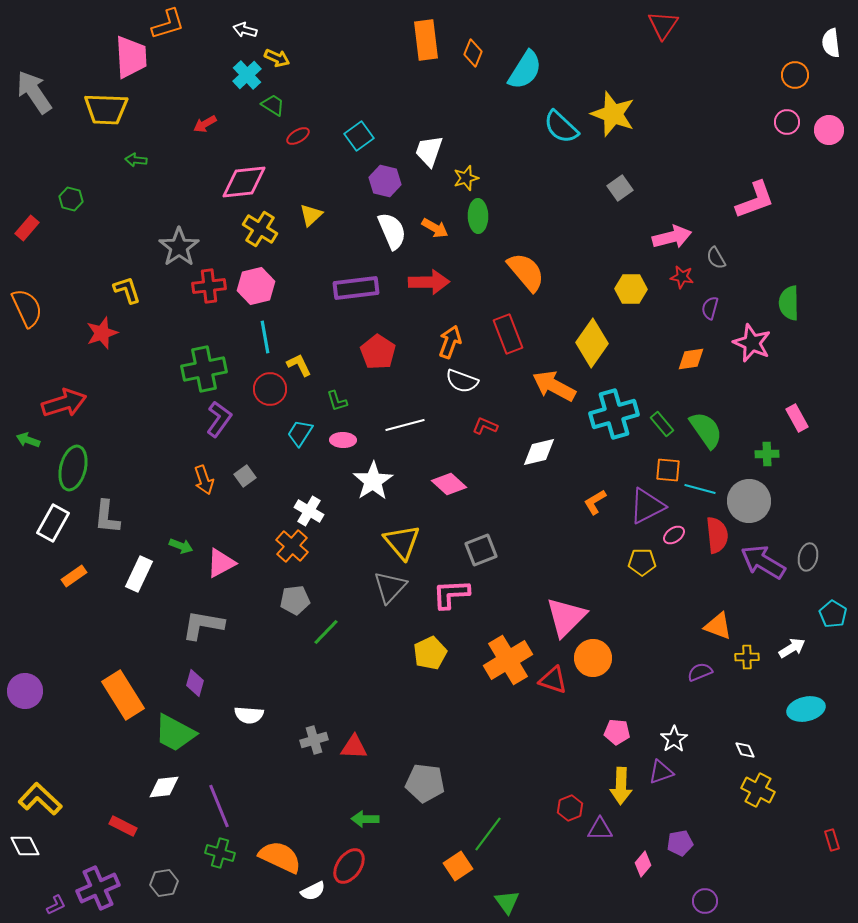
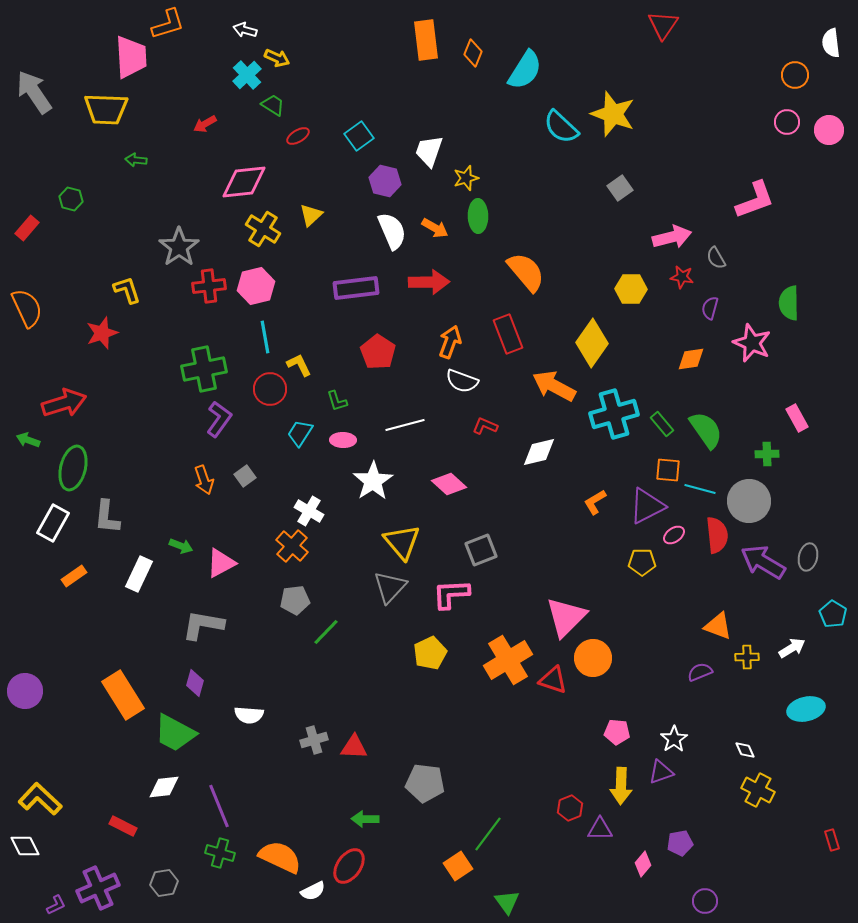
yellow cross at (260, 229): moved 3 px right
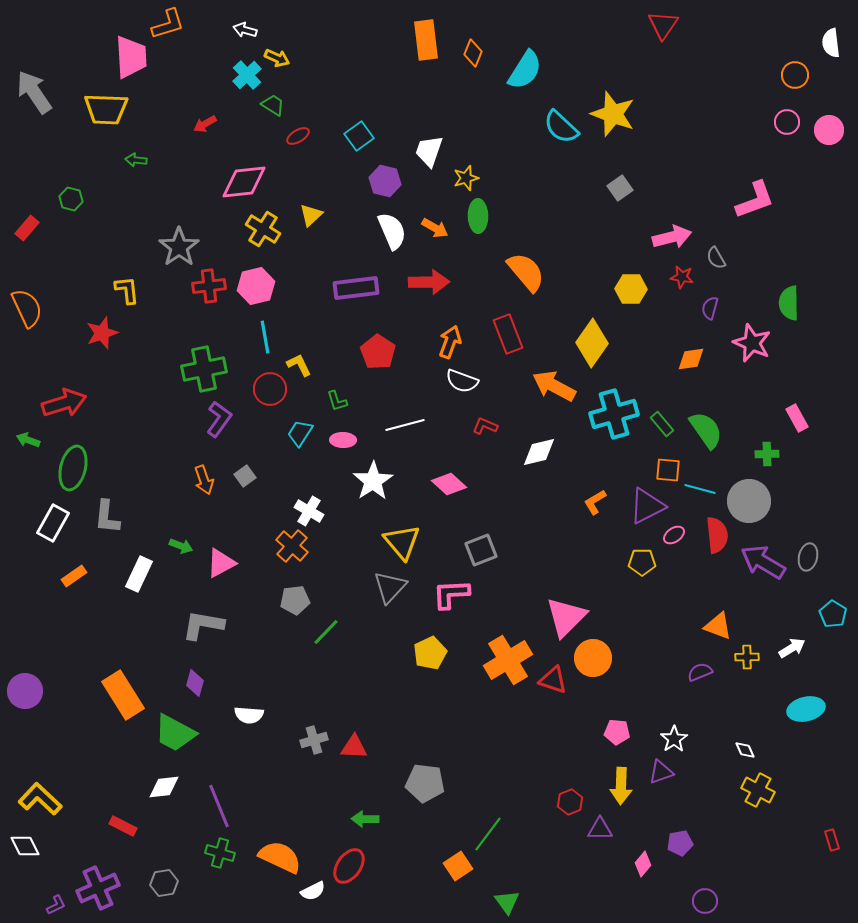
yellow L-shape at (127, 290): rotated 12 degrees clockwise
red hexagon at (570, 808): moved 6 px up
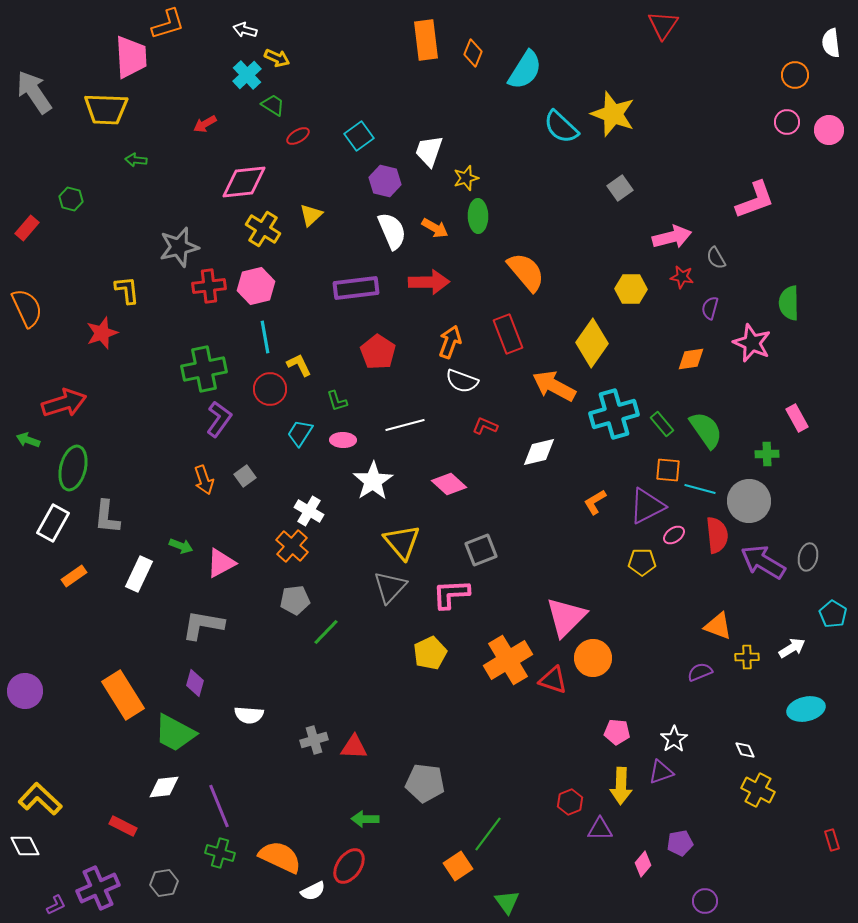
gray star at (179, 247): rotated 21 degrees clockwise
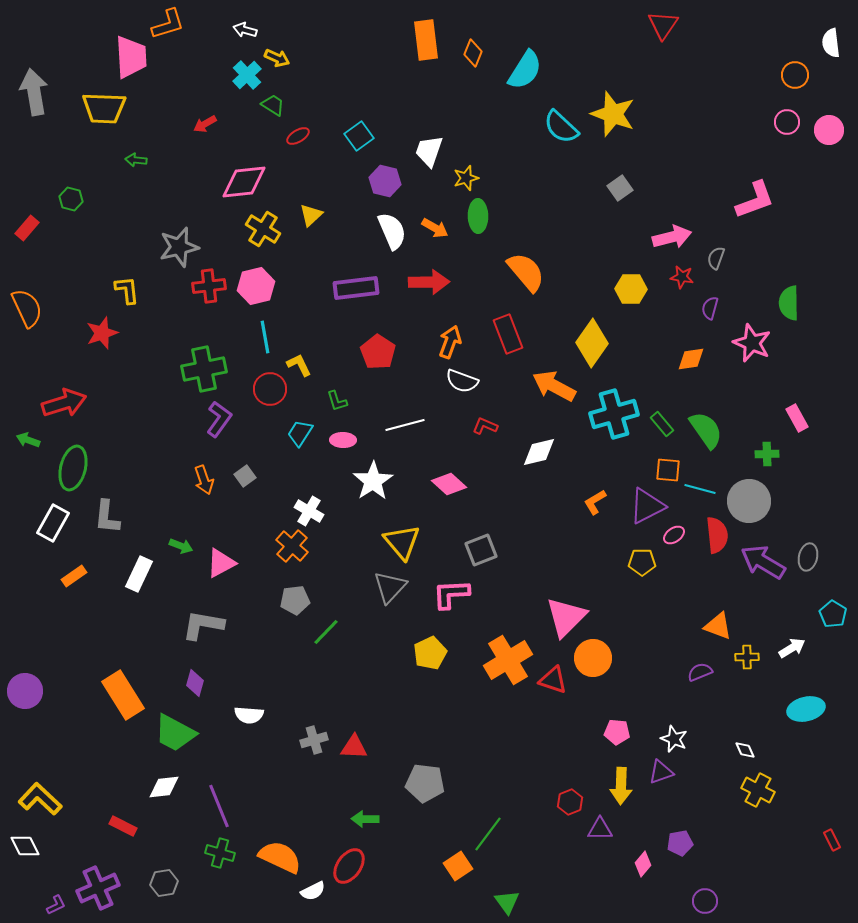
gray arrow at (34, 92): rotated 24 degrees clockwise
yellow trapezoid at (106, 109): moved 2 px left, 1 px up
gray semicircle at (716, 258): rotated 50 degrees clockwise
white star at (674, 739): rotated 16 degrees counterclockwise
red rectangle at (832, 840): rotated 10 degrees counterclockwise
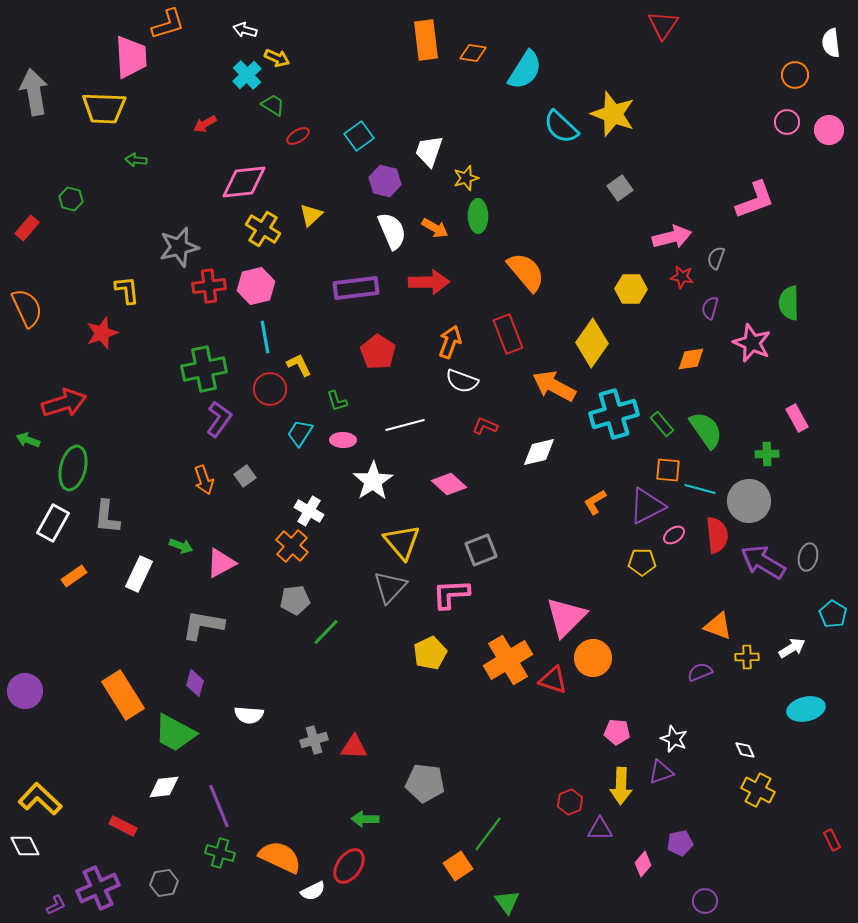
orange diamond at (473, 53): rotated 76 degrees clockwise
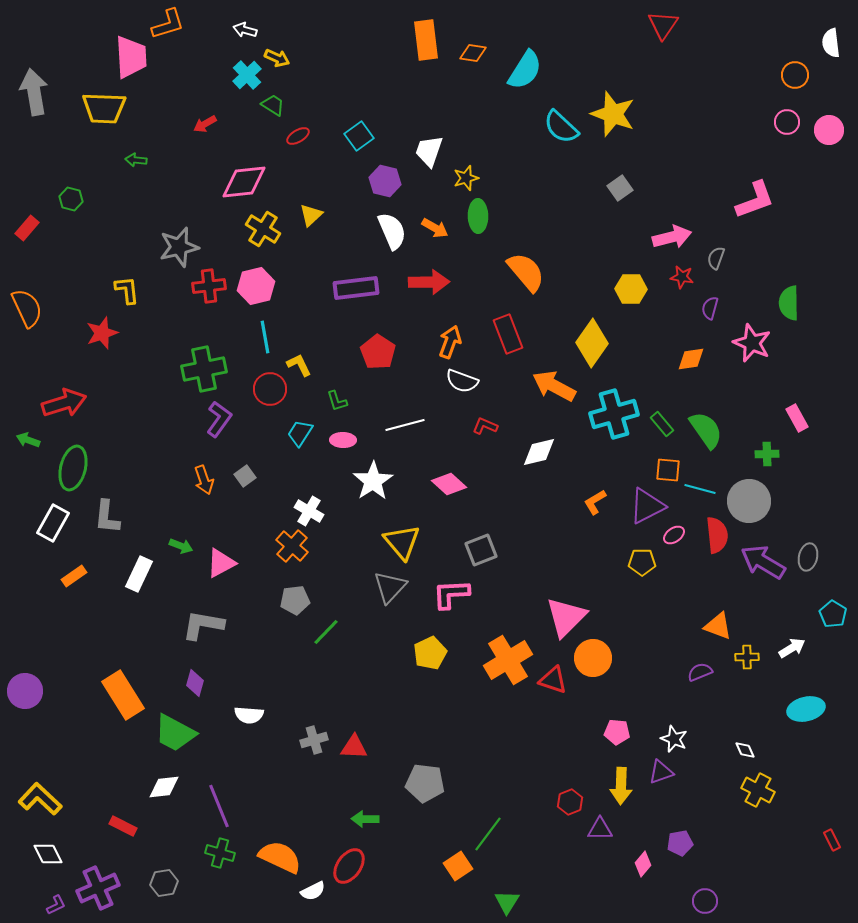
white diamond at (25, 846): moved 23 px right, 8 px down
green triangle at (507, 902): rotated 8 degrees clockwise
